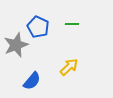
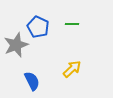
yellow arrow: moved 3 px right, 2 px down
blue semicircle: rotated 66 degrees counterclockwise
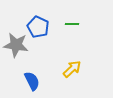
gray star: rotated 30 degrees clockwise
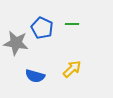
blue pentagon: moved 4 px right, 1 px down
gray star: moved 2 px up
blue semicircle: moved 3 px right, 5 px up; rotated 132 degrees clockwise
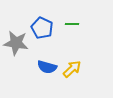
blue semicircle: moved 12 px right, 9 px up
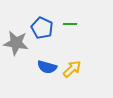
green line: moved 2 px left
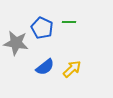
green line: moved 1 px left, 2 px up
blue semicircle: moved 2 px left; rotated 54 degrees counterclockwise
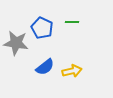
green line: moved 3 px right
yellow arrow: moved 2 px down; rotated 30 degrees clockwise
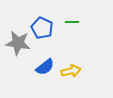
gray star: moved 2 px right
yellow arrow: moved 1 px left
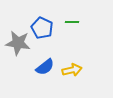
yellow arrow: moved 1 px right, 1 px up
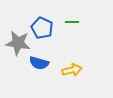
blue semicircle: moved 6 px left, 4 px up; rotated 54 degrees clockwise
